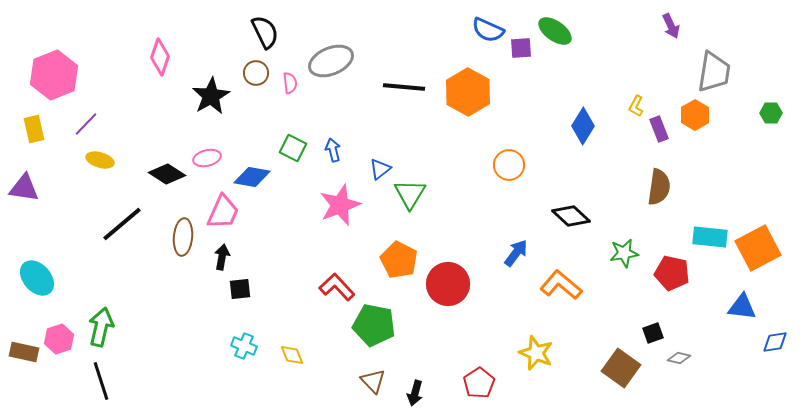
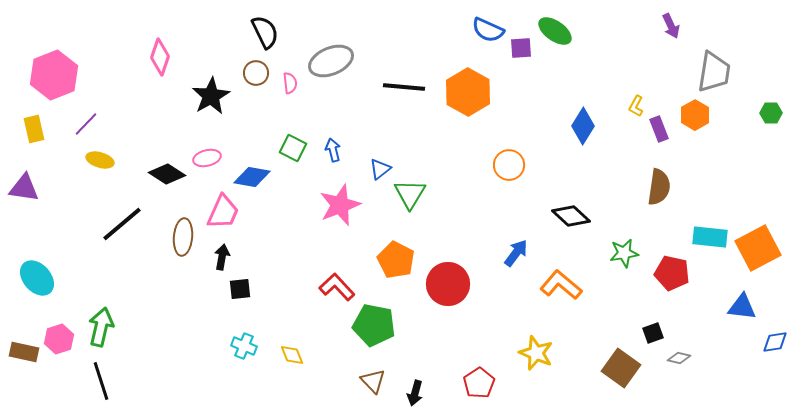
orange pentagon at (399, 260): moved 3 px left
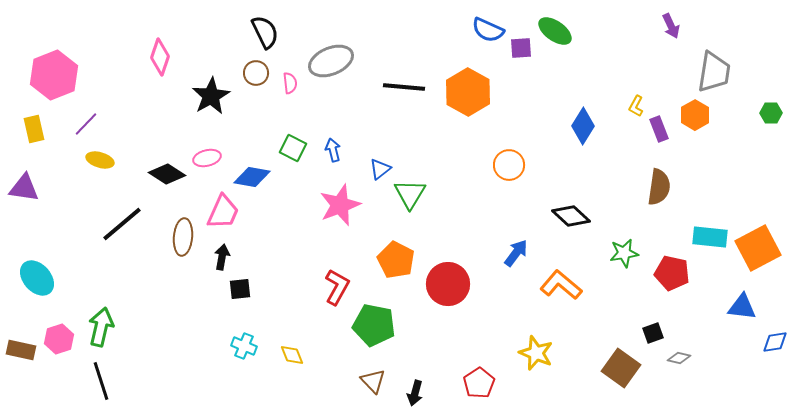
red L-shape at (337, 287): rotated 72 degrees clockwise
brown rectangle at (24, 352): moved 3 px left, 2 px up
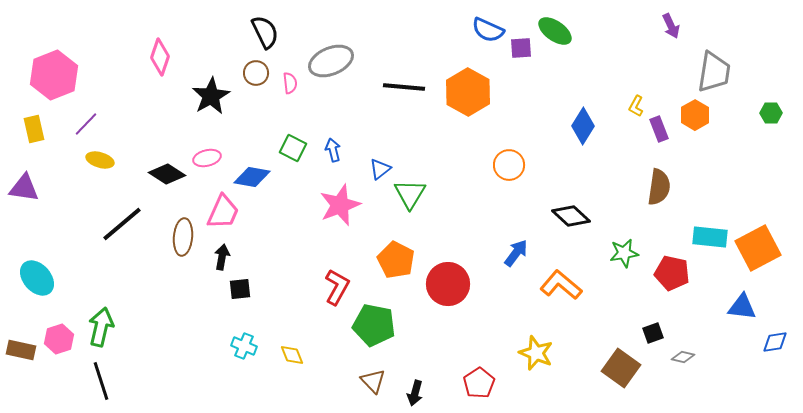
gray diamond at (679, 358): moved 4 px right, 1 px up
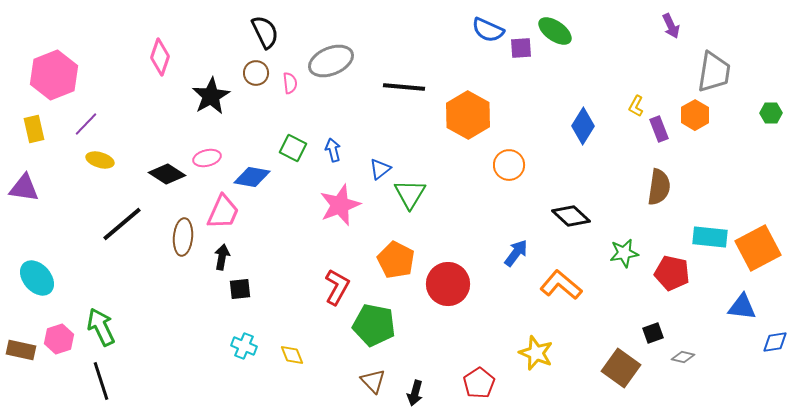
orange hexagon at (468, 92): moved 23 px down
green arrow at (101, 327): rotated 39 degrees counterclockwise
